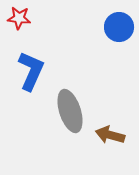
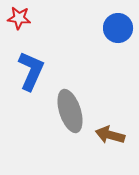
blue circle: moved 1 px left, 1 px down
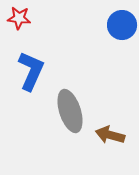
blue circle: moved 4 px right, 3 px up
